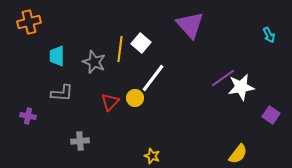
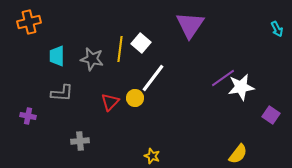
purple triangle: rotated 16 degrees clockwise
cyan arrow: moved 8 px right, 6 px up
gray star: moved 2 px left, 3 px up; rotated 10 degrees counterclockwise
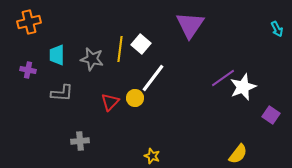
white square: moved 1 px down
cyan trapezoid: moved 1 px up
white star: moved 2 px right; rotated 12 degrees counterclockwise
purple cross: moved 46 px up
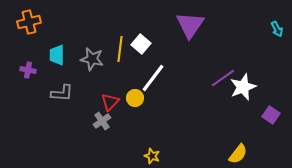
gray cross: moved 22 px right, 20 px up; rotated 30 degrees counterclockwise
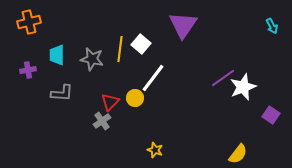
purple triangle: moved 7 px left
cyan arrow: moved 5 px left, 3 px up
purple cross: rotated 21 degrees counterclockwise
yellow star: moved 3 px right, 6 px up
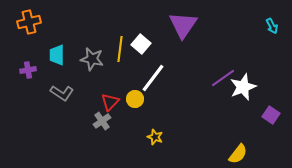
gray L-shape: rotated 30 degrees clockwise
yellow circle: moved 1 px down
yellow star: moved 13 px up
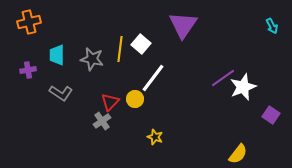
gray L-shape: moved 1 px left
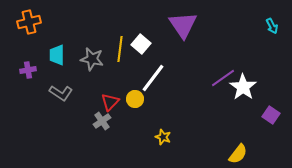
purple triangle: rotated 8 degrees counterclockwise
white star: rotated 16 degrees counterclockwise
yellow star: moved 8 px right
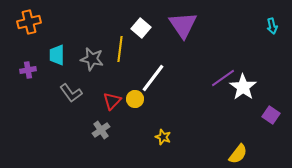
cyan arrow: rotated 14 degrees clockwise
white square: moved 16 px up
gray L-shape: moved 10 px right; rotated 20 degrees clockwise
red triangle: moved 2 px right, 1 px up
gray cross: moved 1 px left, 9 px down
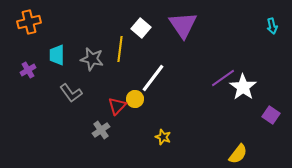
purple cross: rotated 21 degrees counterclockwise
red triangle: moved 5 px right, 5 px down
